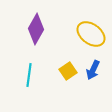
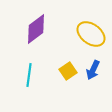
purple diamond: rotated 24 degrees clockwise
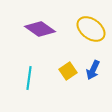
purple diamond: moved 4 px right; rotated 72 degrees clockwise
yellow ellipse: moved 5 px up
cyan line: moved 3 px down
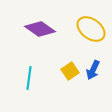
yellow square: moved 2 px right
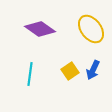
yellow ellipse: rotated 16 degrees clockwise
cyan line: moved 1 px right, 4 px up
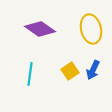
yellow ellipse: rotated 24 degrees clockwise
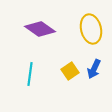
blue arrow: moved 1 px right, 1 px up
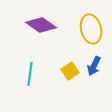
purple diamond: moved 1 px right, 4 px up
blue arrow: moved 3 px up
